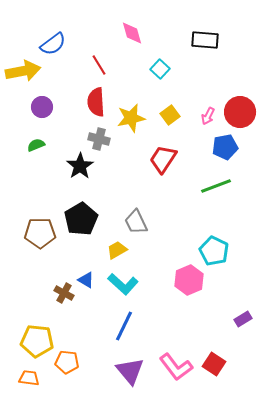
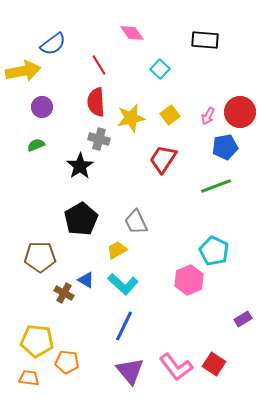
pink diamond: rotated 20 degrees counterclockwise
brown pentagon: moved 24 px down
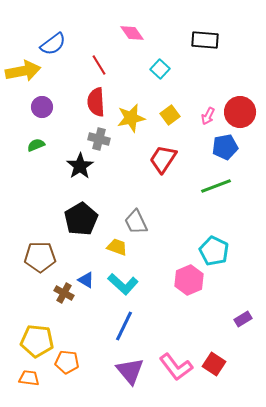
yellow trapezoid: moved 3 px up; rotated 50 degrees clockwise
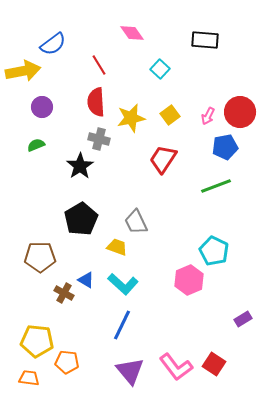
blue line: moved 2 px left, 1 px up
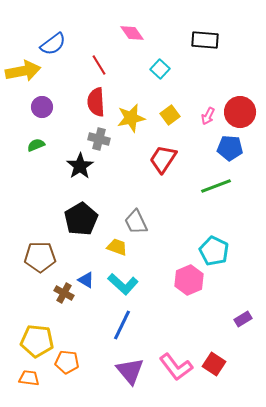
blue pentagon: moved 5 px right, 1 px down; rotated 15 degrees clockwise
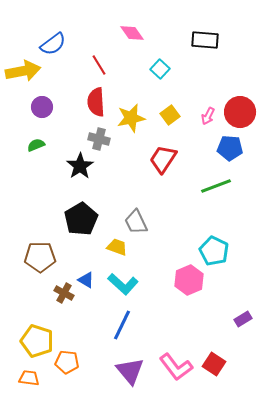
yellow pentagon: rotated 12 degrees clockwise
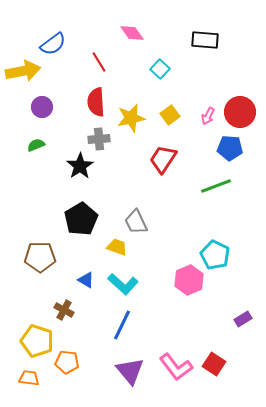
red line: moved 3 px up
gray cross: rotated 20 degrees counterclockwise
cyan pentagon: moved 1 px right, 4 px down
brown cross: moved 17 px down
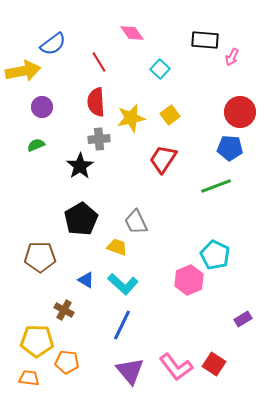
pink arrow: moved 24 px right, 59 px up
yellow pentagon: rotated 16 degrees counterclockwise
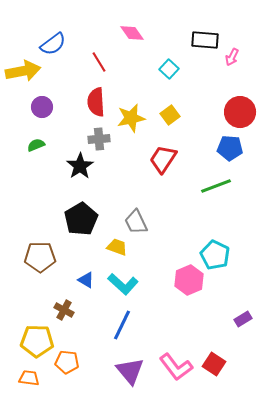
cyan square: moved 9 px right
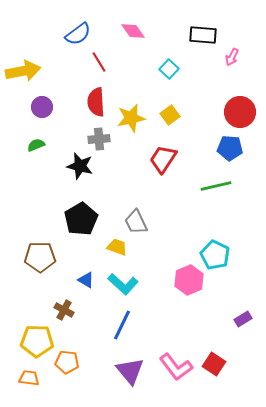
pink diamond: moved 1 px right, 2 px up
black rectangle: moved 2 px left, 5 px up
blue semicircle: moved 25 px right, 10 px up
black star: rotated 24 degrees counterclockwise
green line: rotated 8 degrees clockwise
